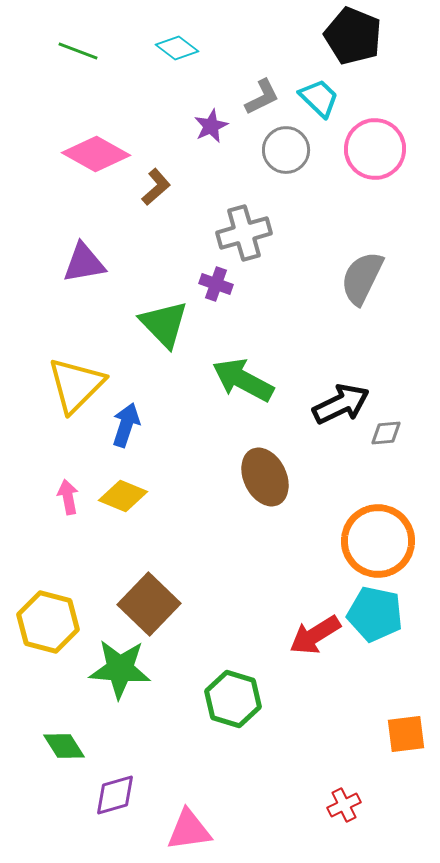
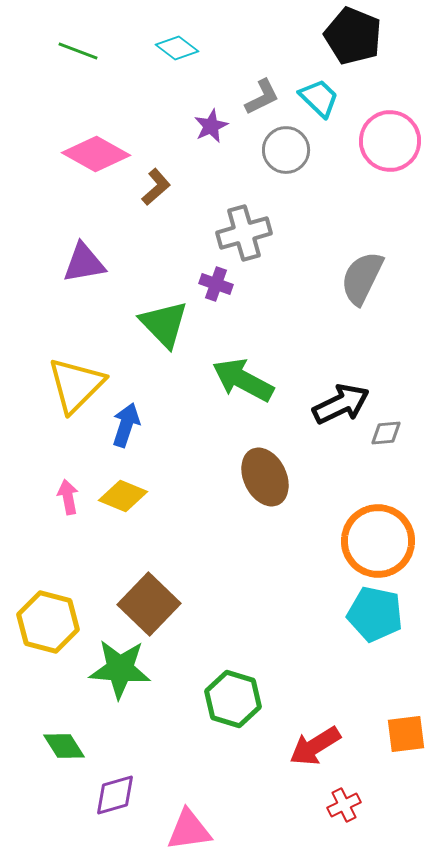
pink circle: moved 15 px right, 8 px up
red arrow: moved 111 px down
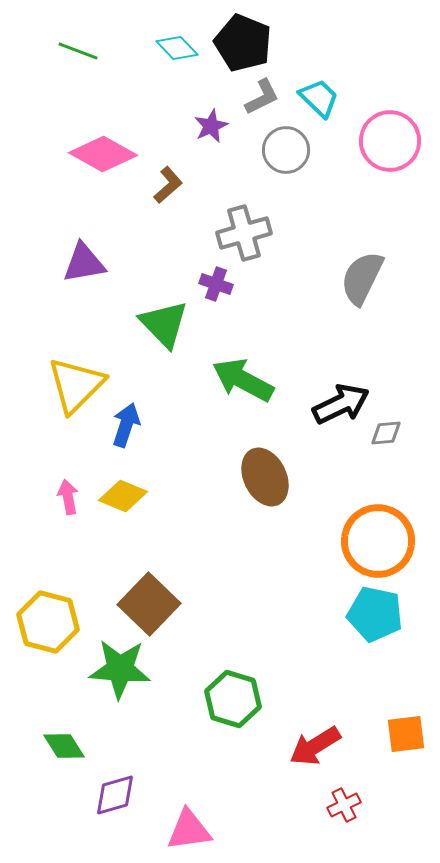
black pentagon: moved 110 px left, 7 px down
cyan diamond: rotated 9 degrees clockwise
pink diamond: moved 7 px right
brown L-shape: moved 12 px right, 2 px up
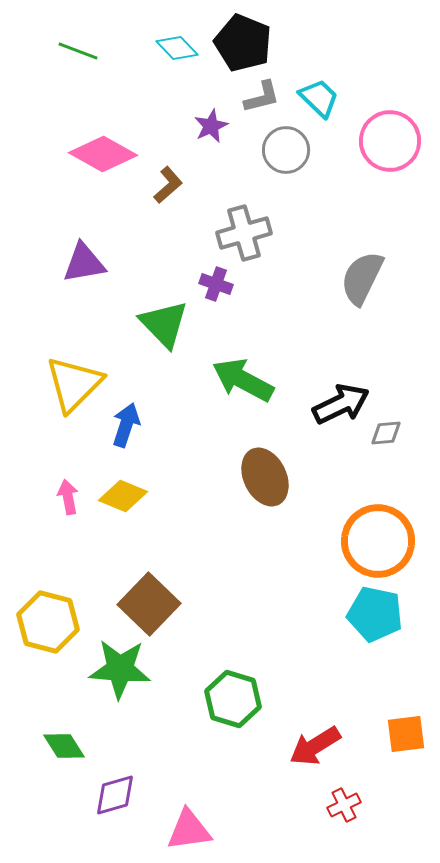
gray L-shape: rotated 12 degrees clockwise
yellow triangle: moved 2 px left, 1 px up
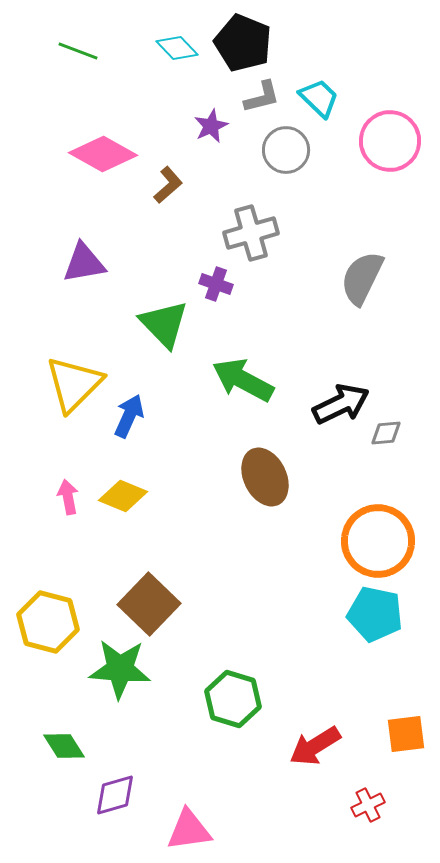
gray cross: moved 7 px right
blue arrow: moved 3 px right, 9 px up; rotated 6 degrees clockwise
red cross: moved 24 px right
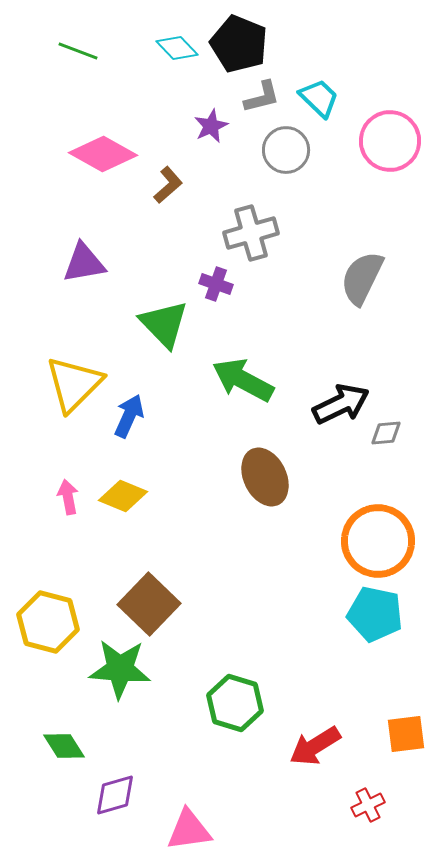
black pentagon: moved 4 px left, 1 px down
green hexagon: moved 2 px right, 4 px down
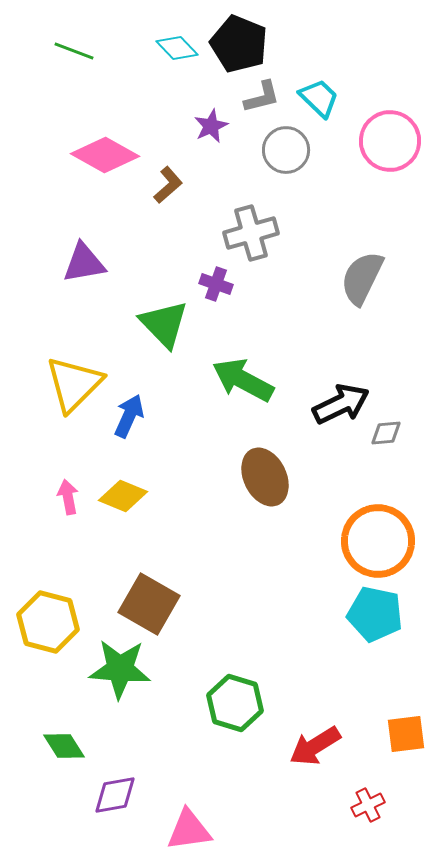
green line: moved 4 px left
pink diamond: moved 2 px right, 1 px down
brown square: rotated 14 degrees counterclockwise
purple diamond: rotated 6 degrees clockwise
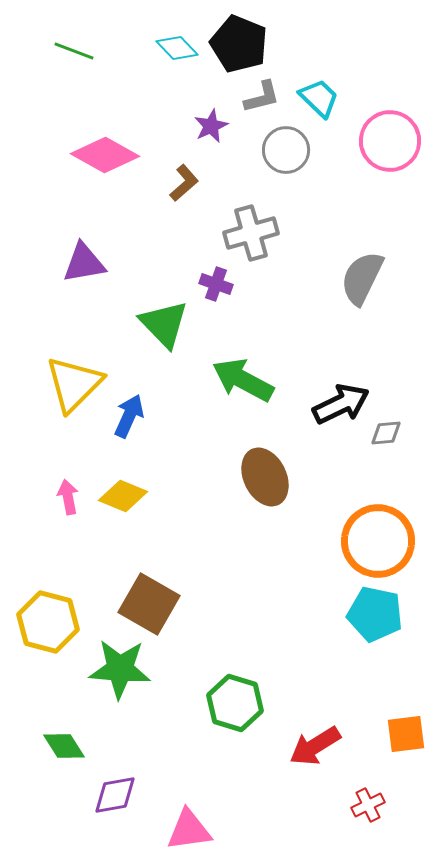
brown L-shape: moved 16 px right, 2 px up
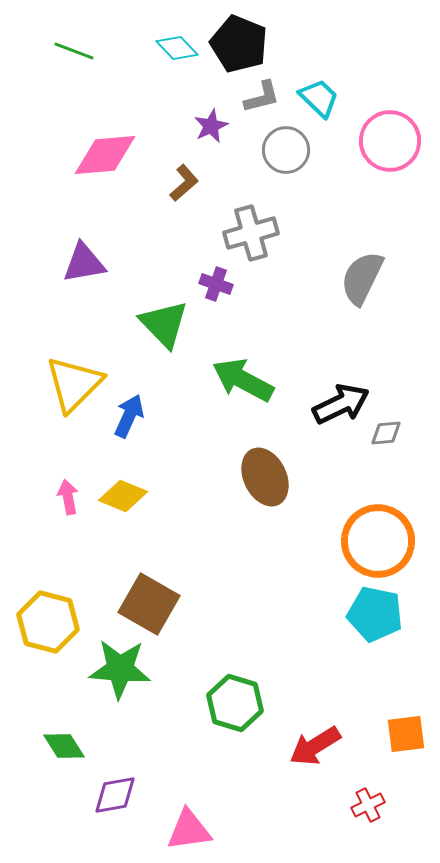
pink diamond: rotated 34 degrees counterclockwise
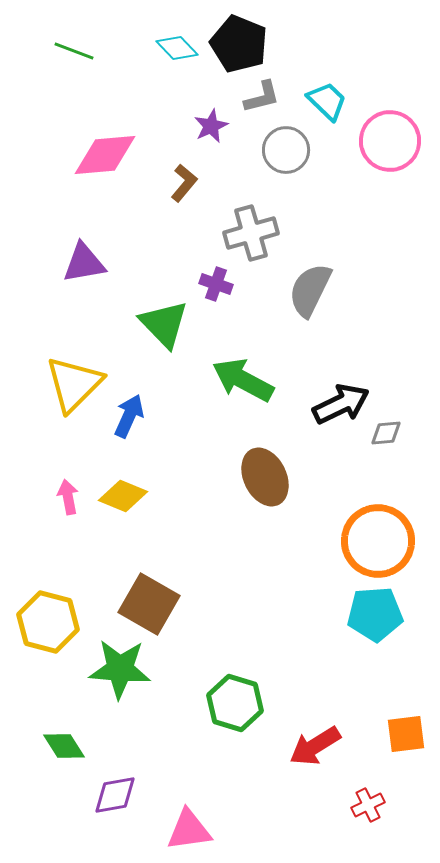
cyan trapezoid: moved 8 px right, 3 px down
brown L-shape: rotated 9 degrees counterclockwise
gray semicircle: moved 52 px left, 12 px down
cyan pentagon: rotated 16 degrees counterclockwise
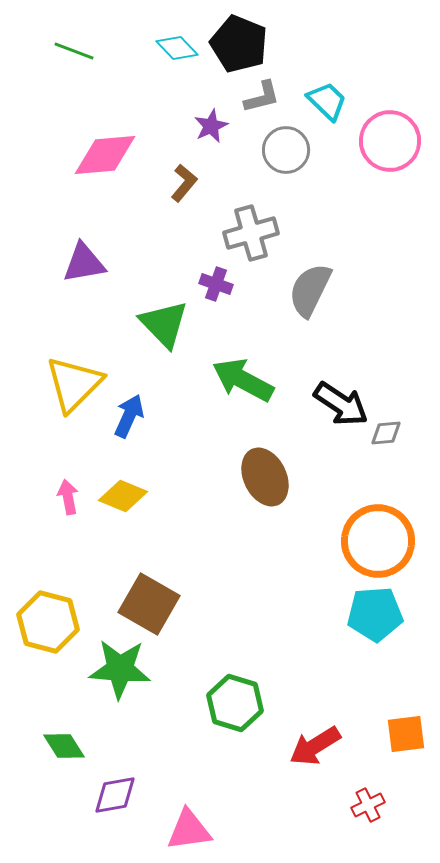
black arrow: rotated 60 degrees clockwise
